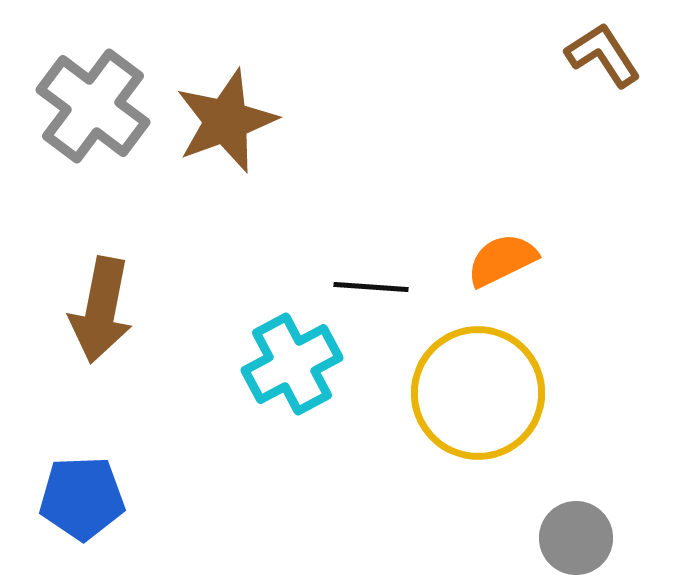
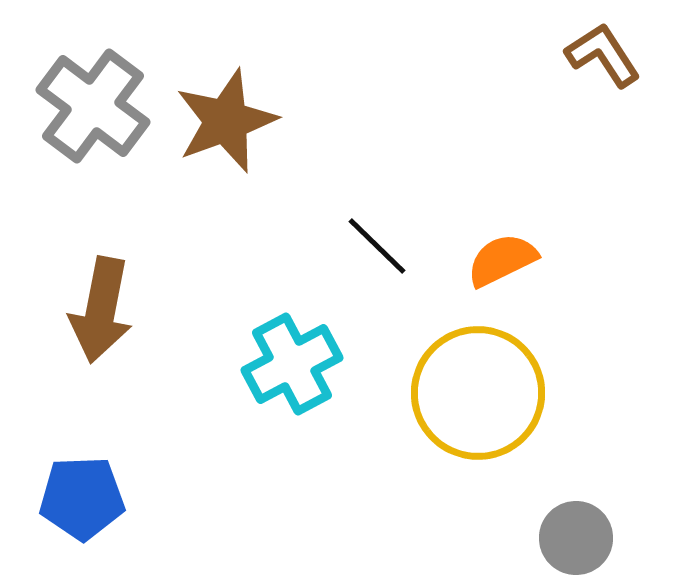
black line: moved 6 px right, 41 px up; rotated 40 degrees clockwise
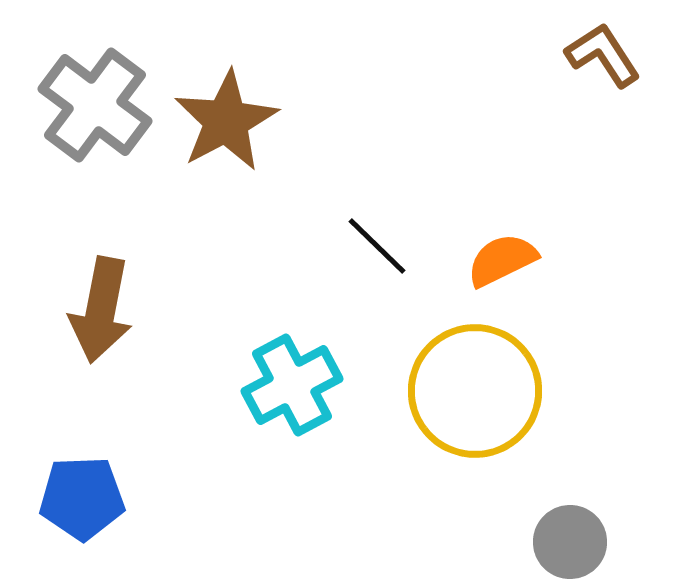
gray cross: moved 2 px right, 1 px up
brown star: rotated 8 degrees counterclockwise
cyan cross: moved 21 px down
yellow circle: moved 3 px left, 2 px up
gray circle: moved 6 px left, 4 px down
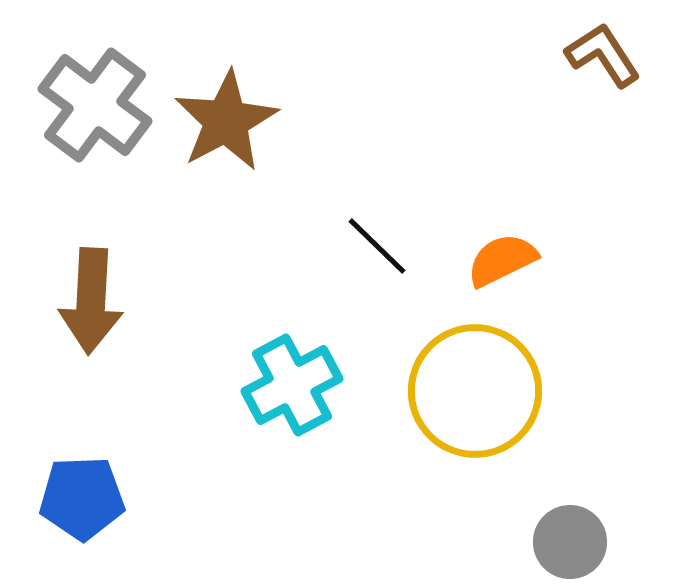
brown arrow: moved 10 px left, 9 px up; rotated 8 degrees counterclockwise
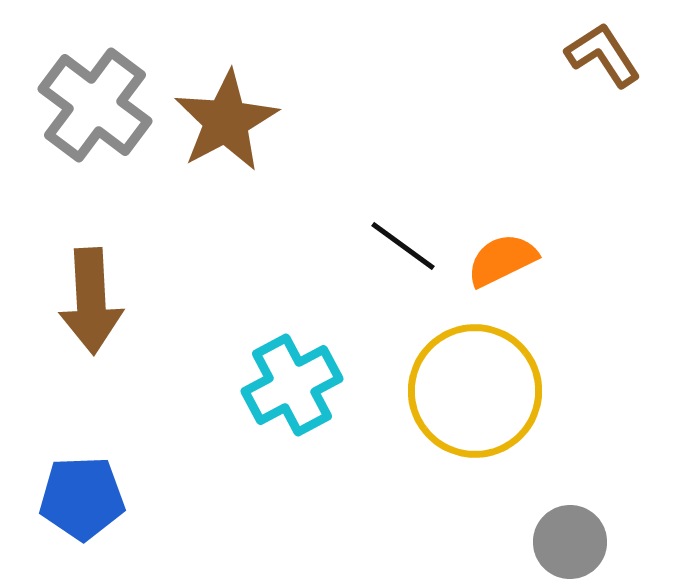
black line: moved 26 px right; rotated 8 degrees counterclockwise
brown arrow: rotated 6 degrees counterclockwise
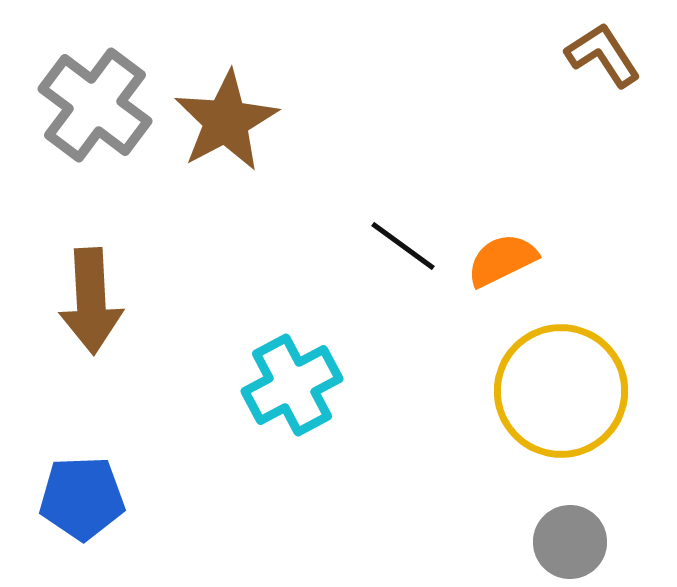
yellow circle: moved 86 px right
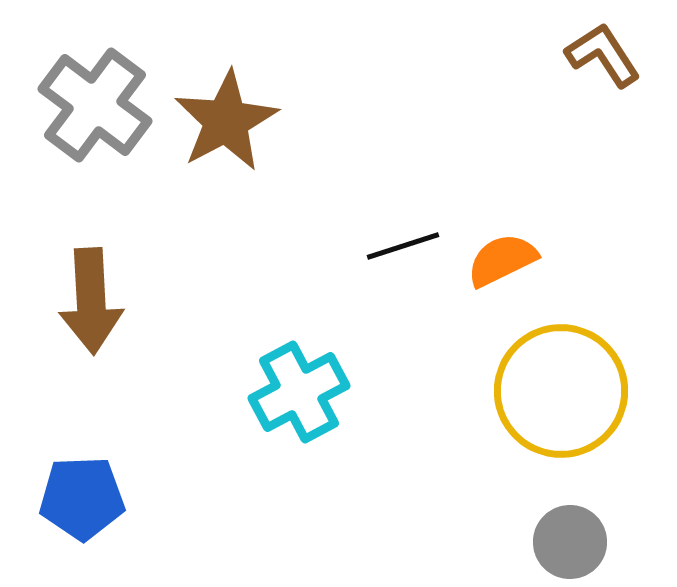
black line: rotated 54 degrees counterclockwise
cyan cross: moved 7 px right, 7 px down
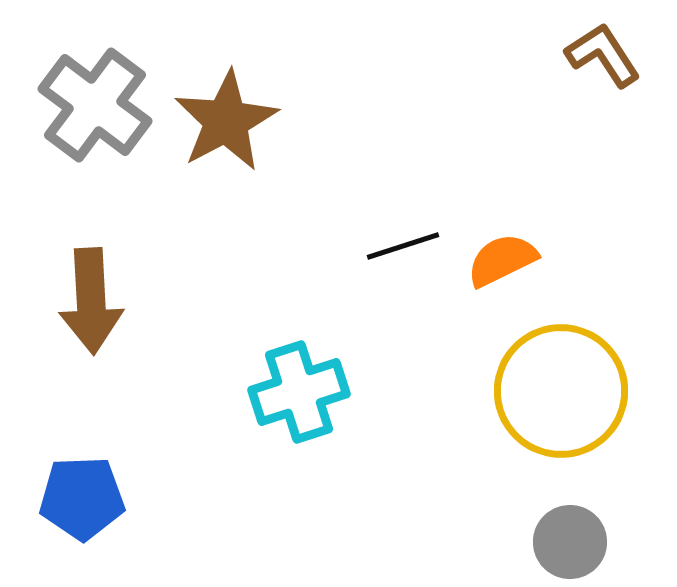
cyan cross: rotated 10 degrees clockwise
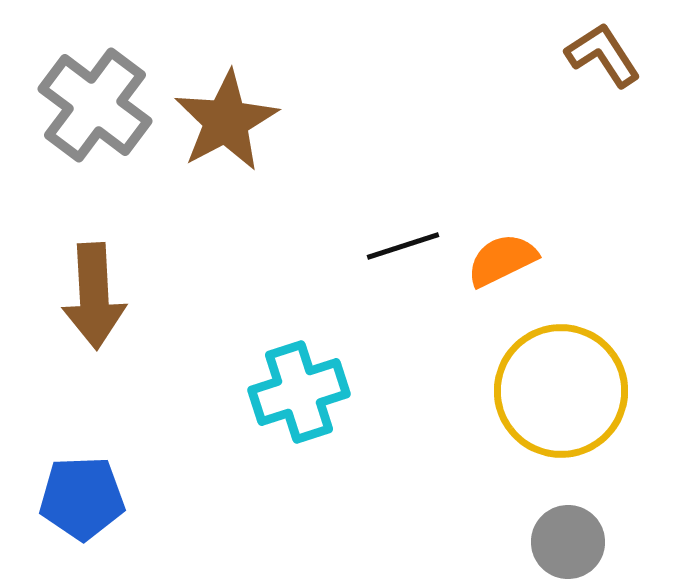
brown arrow: moved 3 px right, 5 px up
gray circle: moved 2 px left
